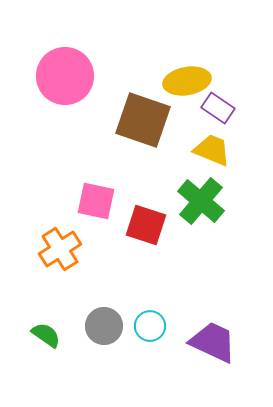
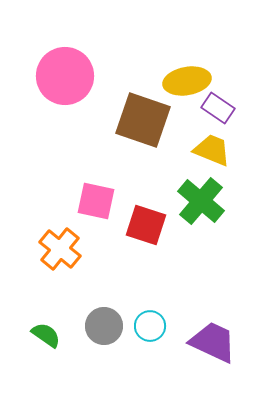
orange cross: rotated 18 degrees counterclockwise
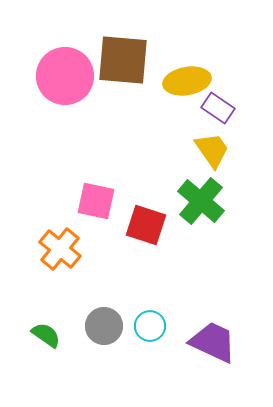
brown square: moved 20 px left, 60 px up; rotated 14 degrees counterclockwise
yellow trapezoid: rotated 33 degrees clockwise
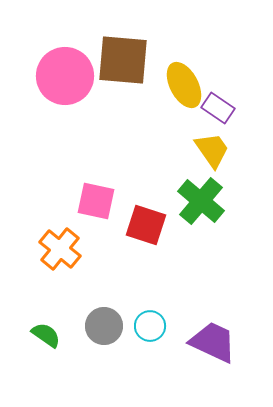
yellow ellipse: moved 3 px left, 4 px down; rotated 72 degrees clockwise
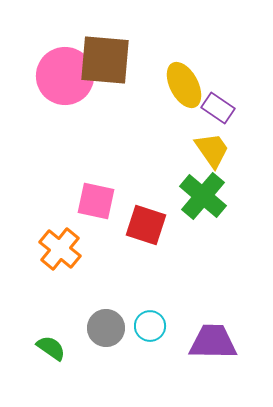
brown square: moved 18 px left
green cross: moved 2 px right, 5 px up
gray circle: moved 2 px right, 2 px down
green semicircle: moved 5 px right, 13 px down
purple trapezoid: rotated 24 degrees counterclockwise
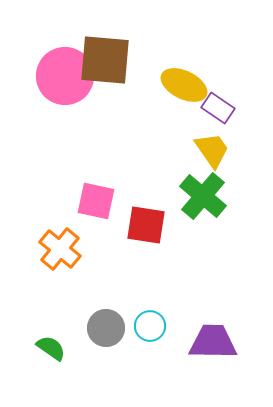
yellow ellipse: rotated 36 degrees counterclockwise
red square: rotated 9 degrees counterclockwise
